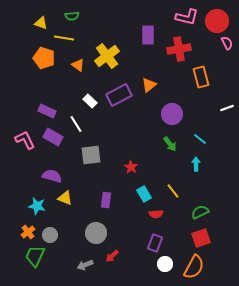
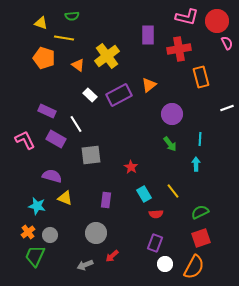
white rectangle at (90, 101): moved 6 px up
purple rectangle at (53, 137): moved 3 px right, 2 px down
cyan line at (200, 139): rotated 56 degrees clockwise
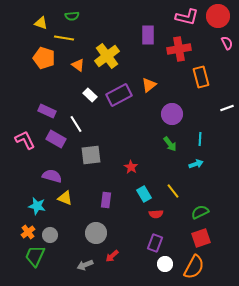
red circle at (217, 21): moved 1 px right, 5 px up
cyan arrow at (196, 164): rotated 72 degrees clockwise
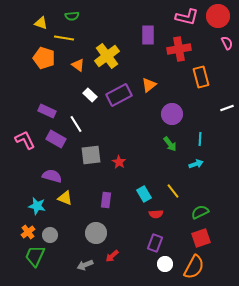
red star at (131, 167): moved 12 px left, 5 px up
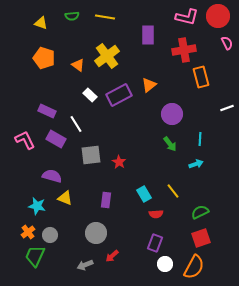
yellow line at (64, 38): moved 41 px right, 21 px up
red cross at (179, 49): moved 5 px right, 1 px down
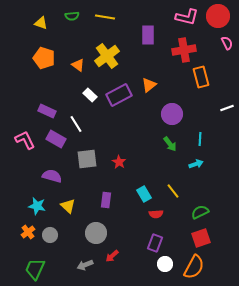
gray square at (91, 155): moved 4 px left, 4 px down
yellow triangle at (65, 198): moved 3 px right, 8 px down; rotated 21 degrees clockwise
green trapezoid at (35, 256): moved 13 px down
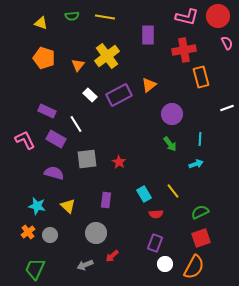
orange triangle at (78, 65): rotated 32 degrees clockwise
purple semicircle at (52, 176): moved 2 px right, 3 px up
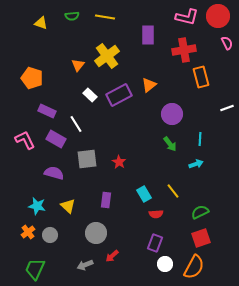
orange pentagon at (44, 58): moved 12 px left, 20 px down
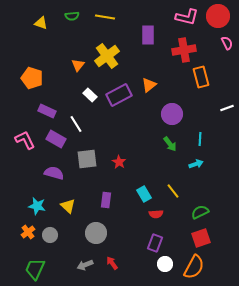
red arrow at (112, 256): moved 7 px down; rotated 96 degrees clockwise
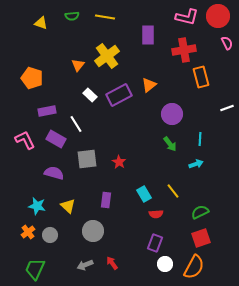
purple rectangle at (47, 111): rotated 36 degrees counterclockwise
gray circle at (96, 233): moved 3 px left, 2 px up
